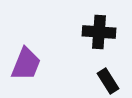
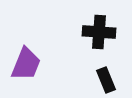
black rectangle: moved 2 px left, 1 px up; rotated 10 degrees clockwise
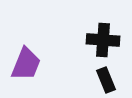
black cross: moved 4 px right, 8 px down
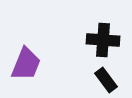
black rectangle: rotated 15 degrees counterclockwise
